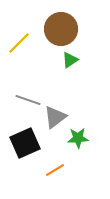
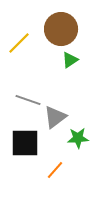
black square: rotated 24 degrees clockwise
orange line: rotated 18 degrees counterclockwise
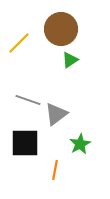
gray triangle: moved 1 px right, 3 px up
green star: moved 2 px right, 6 px down; rotated 25 degrees counterclockwise
orange line: rotated 30 degrees counterclockwise
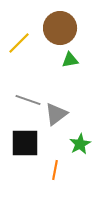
brown circle: moved 1 px left, 1 px up
green triangle: rotated 24 degrees clockwise
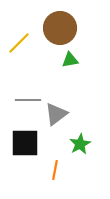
gray line: rotated 20 degrees counterclockwise
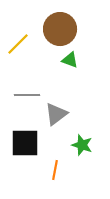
brown circle: moved 1 px down
yellow line: moved 1 px left, 1 px down
green triangle: rotated 30 degrees clockwise
gray line: moved 1 px left, 5 px up
green star: moved 2 px right, 1 px down; rotated 25 degrees counterclockwise
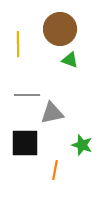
yellow line: rotated 45 degrees counterclockwise
gray triangle: moved 4 px left, 1 px up; rotated 25 degrees clockwise
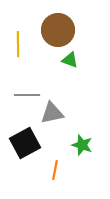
brown circle: moved 2 px left, 1 px down
black square: rotated 28 degrees counterclockwise
